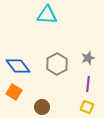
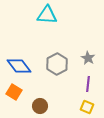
gray star: rotated 24 degrees counterclockwise
blue diamond: moved 1 px right
brown circle: moved 2 px left, 1 px up
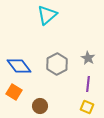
cyan triangle: rotated 45 degrees counterclockwise
